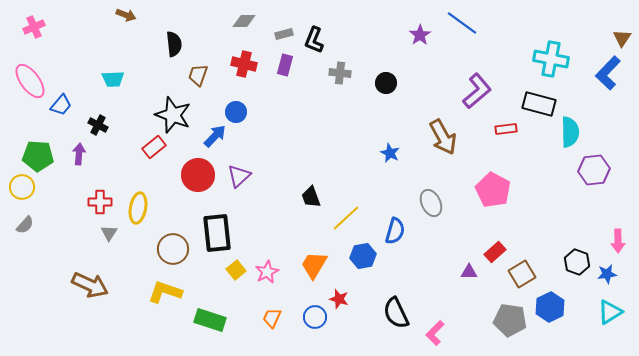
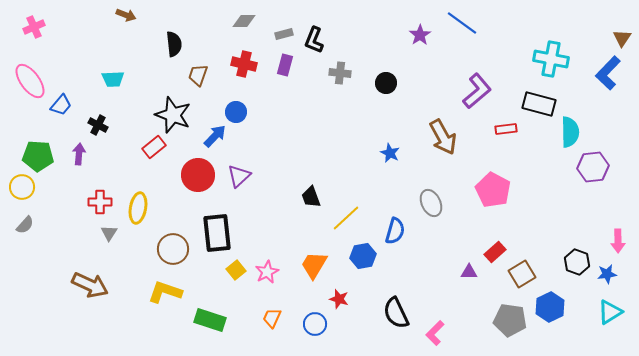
purple hexagon at (594, 170): moved 1 px left, 3 px up
blue circle at (315, 317): moved 7 px down
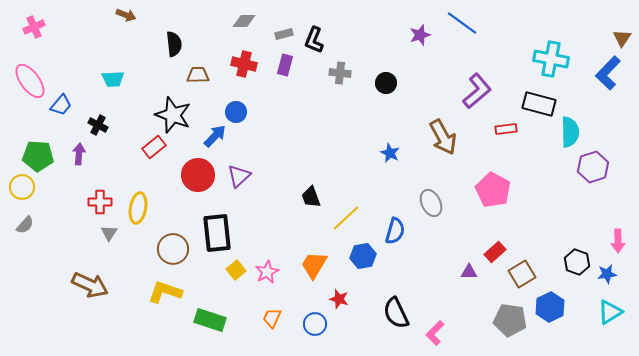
purple star at (420, 35): rotated 15 degrees clockwise
brown trapezoid at (198, 75): rotated 70 degrees clockwise
purple hexagon at (593, 167): rotated 12 degrees counterclockwise
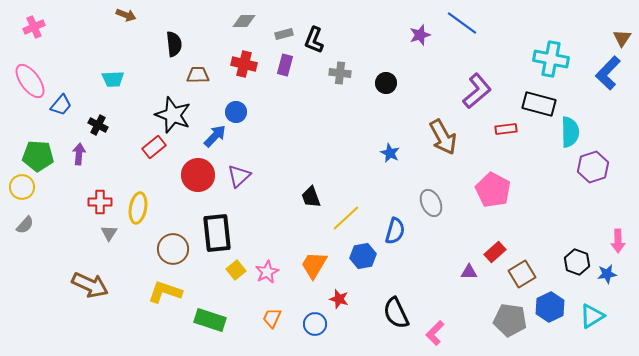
cyan triangle at (610, 312): moved 18 px left, 4 px down
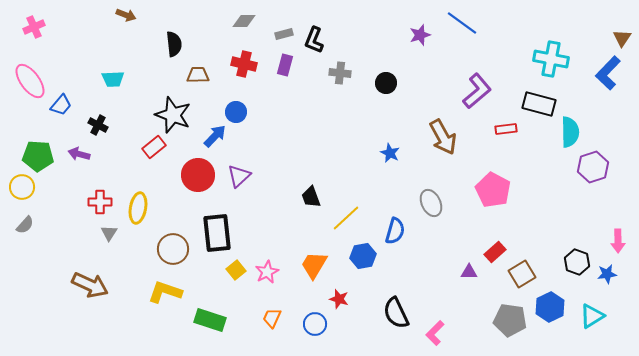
purple arrow at (79, 154): rotated 80 degrees counterclockwise
